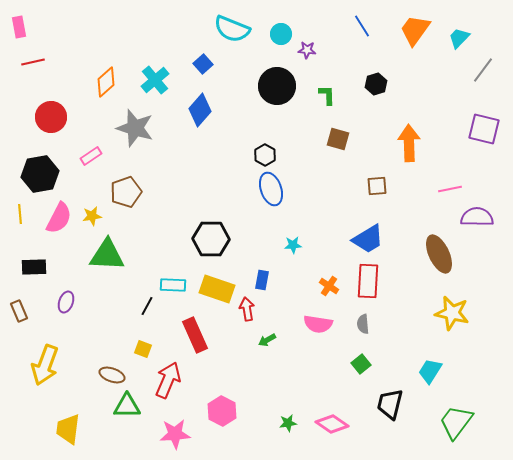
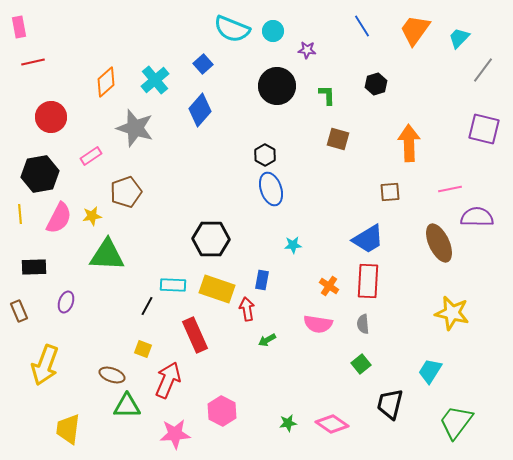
cyan circle at (281, 34): moved 8 px left, 3 px up
brown square at (377, 186): moved 13 px right, 6 px down
brown ellipse at (439, 254): moved 11 px up
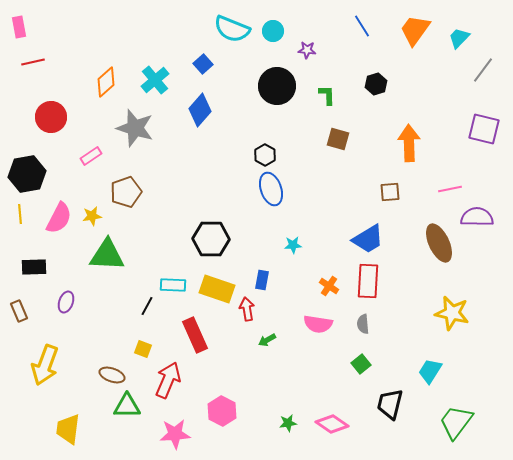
black hexagon at (40, 174): moved 13 px left
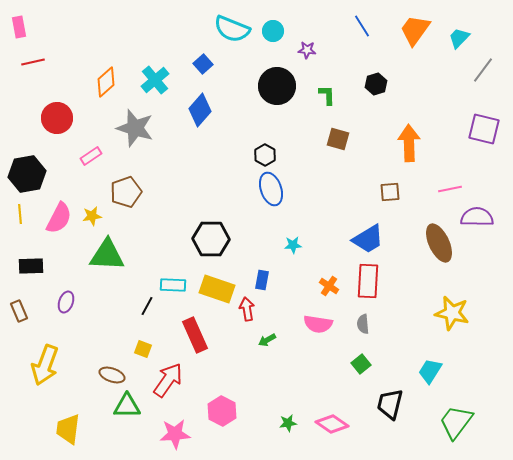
red circle at (51, 117): moved 6 px right, 1 px down
black rectangle at (34, 267): moved 3 px left, 1 px up
red arrow at (168, 380): rotated 12 degrees clockwise
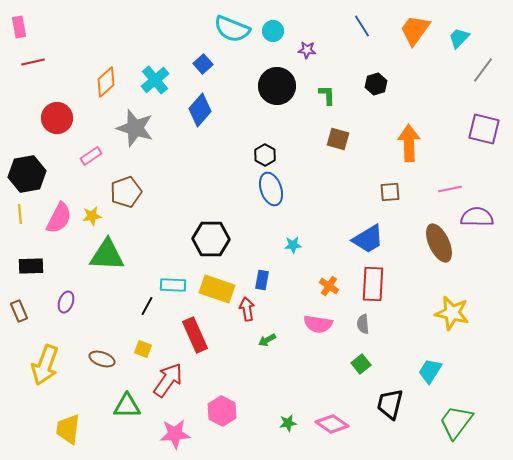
red rectangle at (368, 281): moved 5 px right, 3 px down
brown ellipse at (112, 375): moved 10 px left, 16 px up
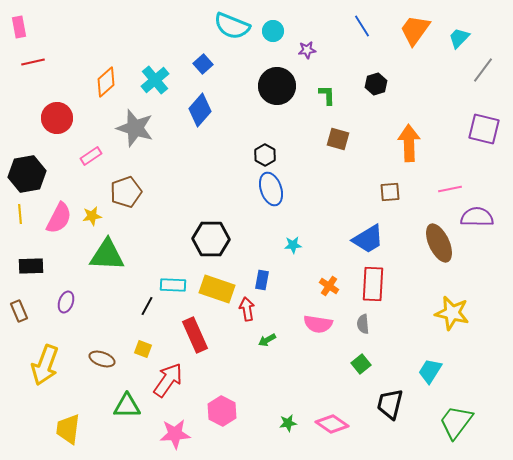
cyan semicircle at (232, 29): moved 3 px up
purple star at (307, 50): rotated 12 degrees counterclockwise
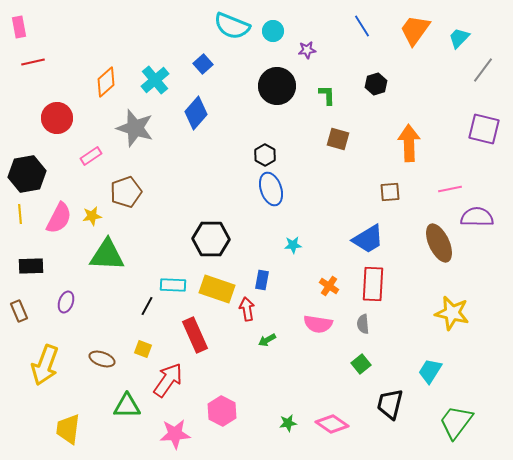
blue diamond at (200, 110): moved 4 px left, 3 px down
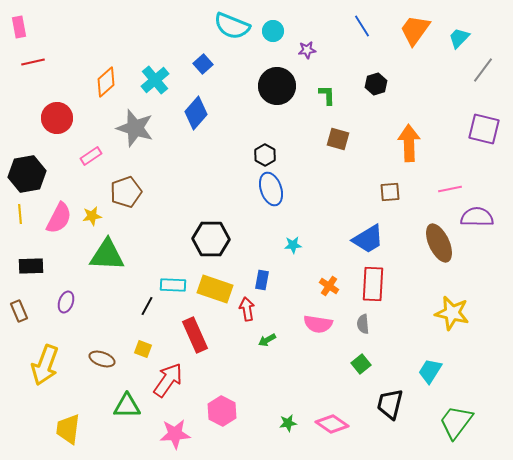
yellow rectangle at (217, 289): moved 2 px left
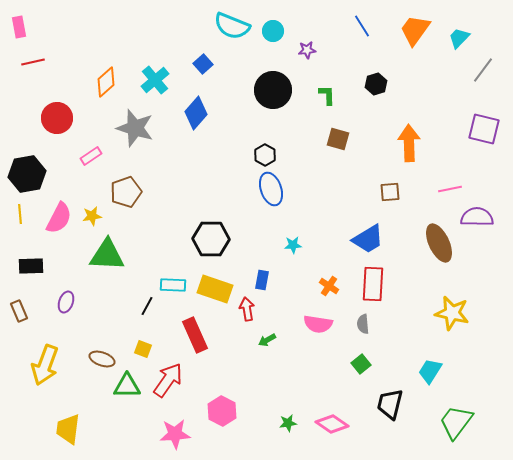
black circle at (277, 86): moved 4 px left, 4 px down
green triangle at (127, 406): moved 20 px up
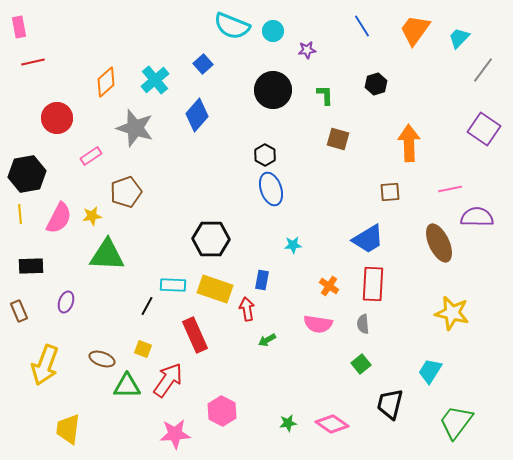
green L-shape at (327, 95): moved 2 px left
blue diamond at (196, 113): moved 1 px right, 2 px down
purple square at (484, 129): rotated 20 degrees clockwise
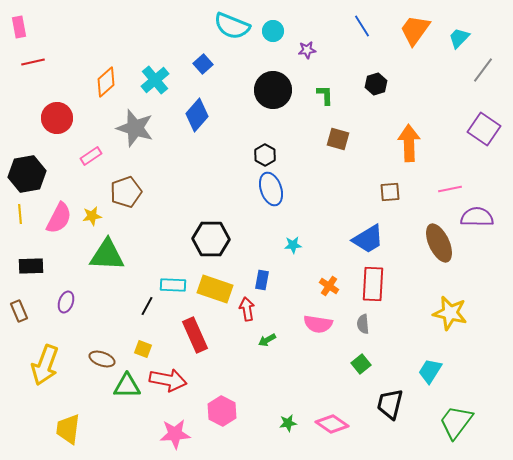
yellow star at (452, 313): moved 2 px left
red arrow at (168, 380): rotated 66 degrees clockwise
